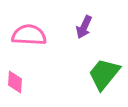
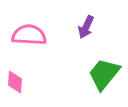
purple arrow: moved 2 px right
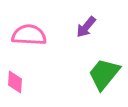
purple arrow: rotated 15 degrees clockwise
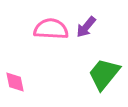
pink semicircle: moved 22 px right, 6 px up
pink diamond: rotated 15 degrees counterclockwise
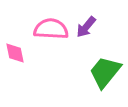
green trapezoid: moved 1 px right, 2 px up
pink diamond: moved 29 px up
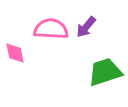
green trapezoid: rotated 33 degrees clockwise
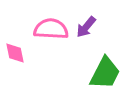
green trapezoid: moved 1 px down; rotated 135 degrees clockwise
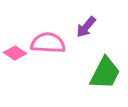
pink semicircle: moved 3 px left, 14 px down
pink diamond: rotated 45 degrees counterclockwise
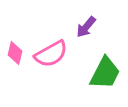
pink semicircle: moved 3 px right, 11 px down; rotated 148 degrees clockwise
pink diamond: rotated 70 degrees clockwise
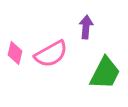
purple arrow: rotated 145 degrees clockwise
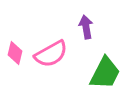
purple arrow: rotated 15 degrees counterclockwise
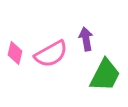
purple arrow: moved 12 px down
green trapezoid: moved 2 px down
